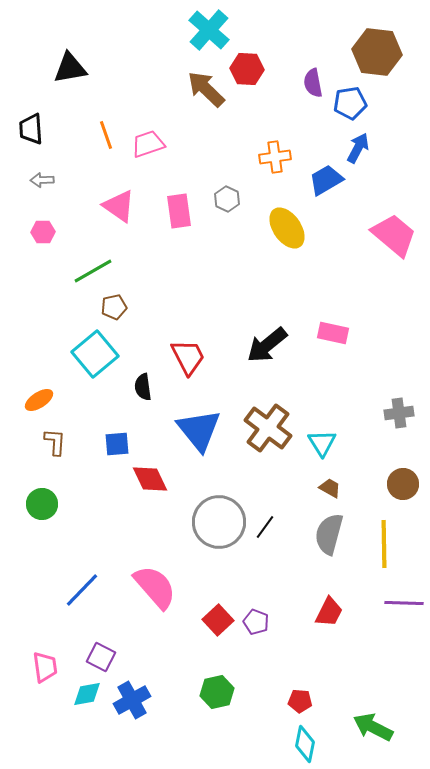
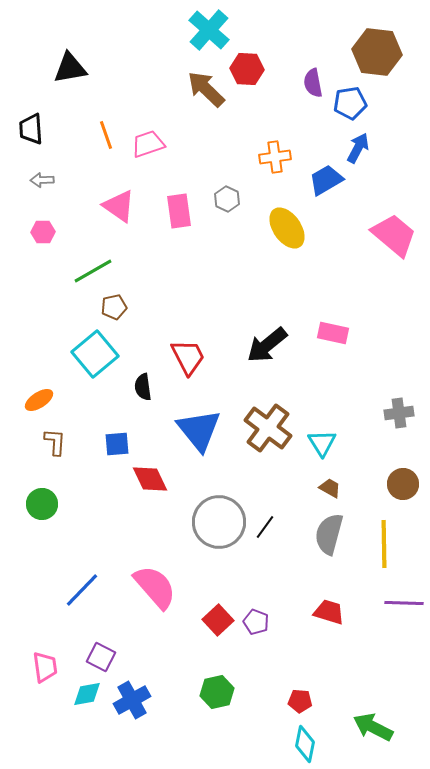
red trapezoid at (329, 612): rotated 100 degrees counterclockwise
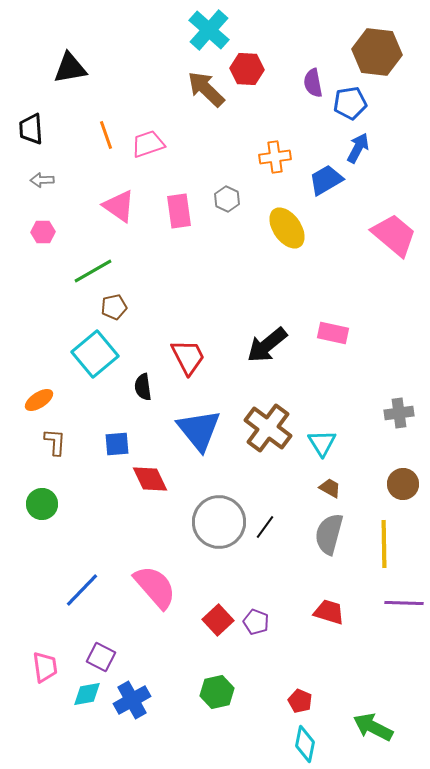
red pentagon at (300, 701): rotated 20 degrees clockwise
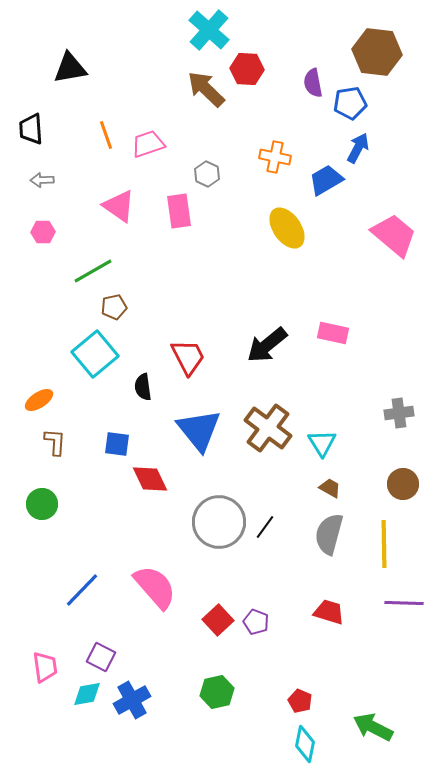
orange cross at (275, 157): rotated 20 degrees clockwise
gray hexagon at (227, 199): moved 20 px left, 25 px up
blue square at (117, 444): rotated 12 degrees clockwise
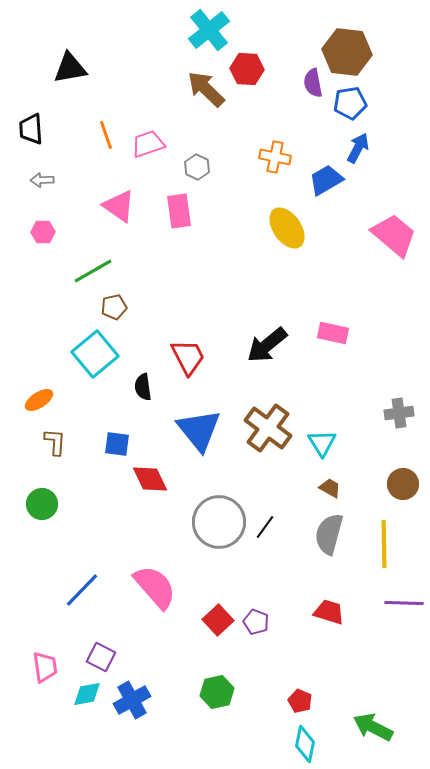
cyan cross at (209, 30): rotated 9 degrees clockwise
brown hexagon at (377, 52): moved 30 px left
gray hexagon at (207, 174): moved 10 px left, 7 px up
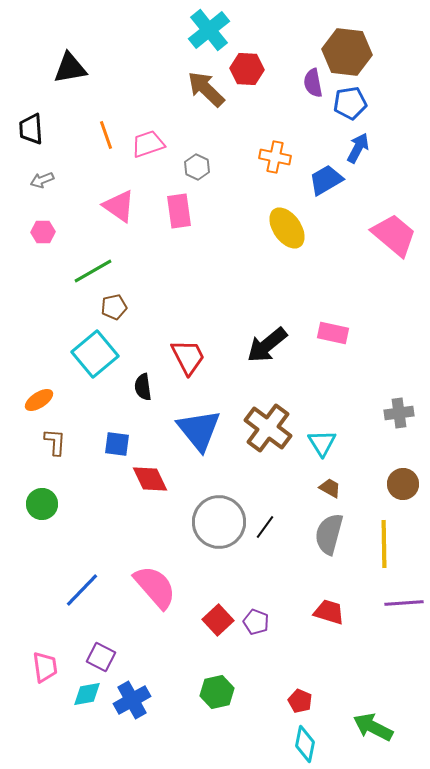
gray arrow at (42, 180): rotated 20 degrees counterclockwise
purple line at (404, 603): rotated 6 degrees counterclockwise
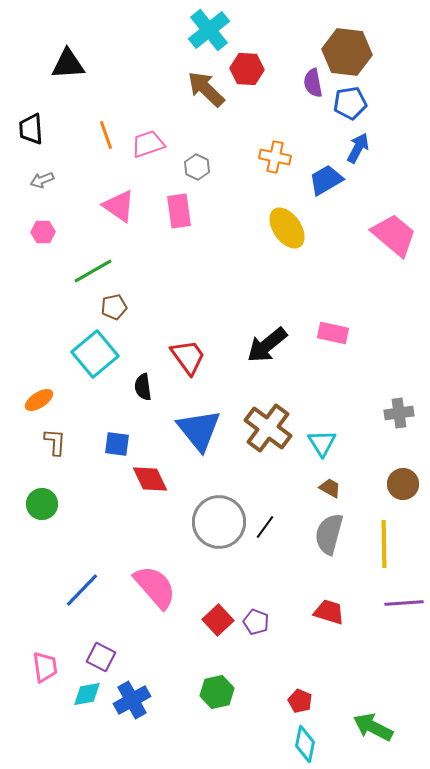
black triangle at (70, 68): moved 2 px left, 4 px up; rotated 6 degrees clockwise
red trapezoid at (188, 357): rotated 9 degrees counterclockwise
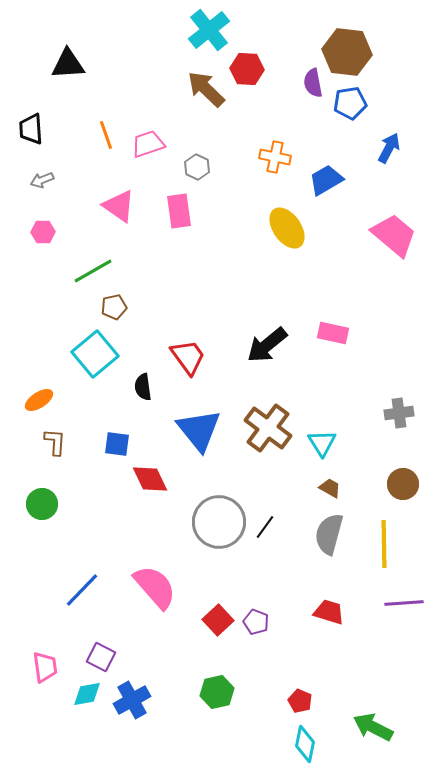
blue arrow at (358, 148): moved 31 px right
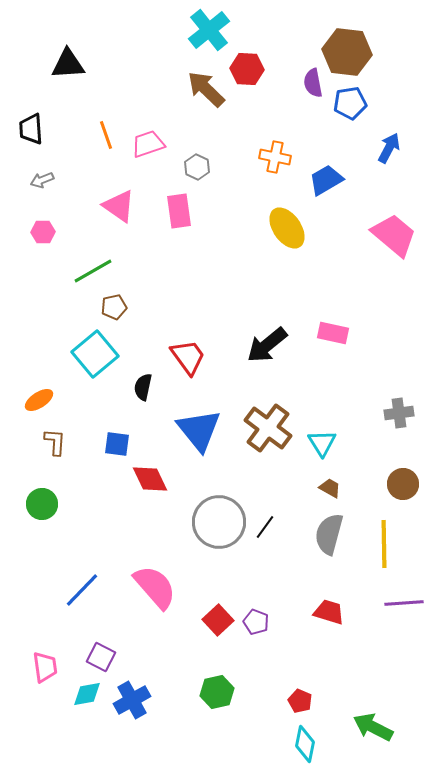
black semicircle at (143, 387): rotated 20 degrees clockwise
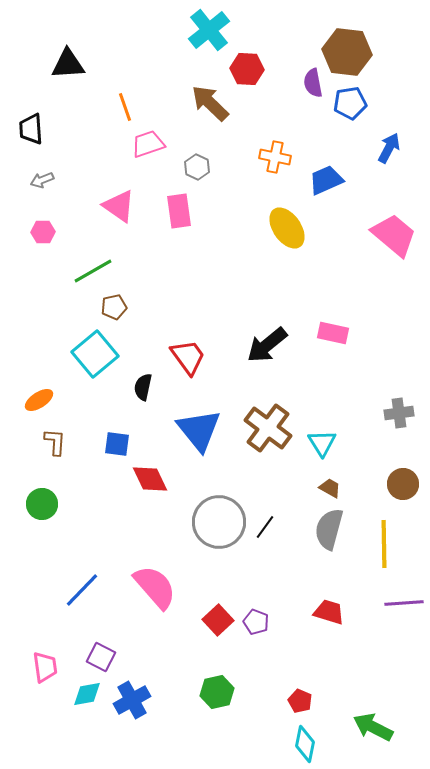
brown arrow at (206, 89): moved 4 px right, 14 px down
orange line at (106, 135): moved 19 px right, 28 px up
blue trapezoid at (326, 180): rotated 6 degrees clockwise
gray semicircle at (329, 534): moved 5 px up
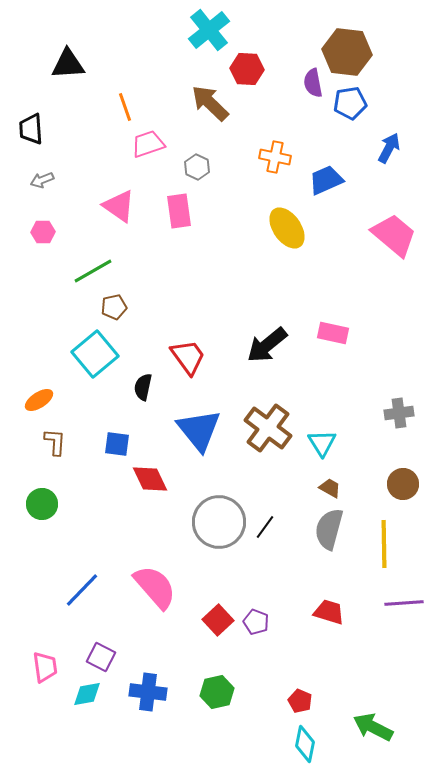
blue cross at (132, 700): moved 16 px right, 8 px up; rotated 36 degrees clockwise
